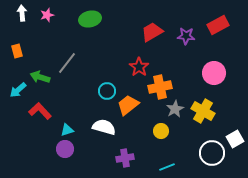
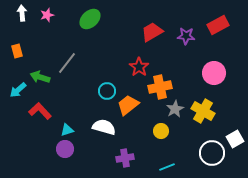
green ellipse: rotated 30 degrees counterclockwise
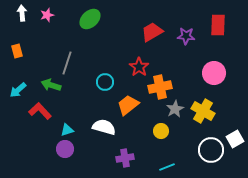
red rectangle: rotated 60 degrees counterclockwise
gray line: rotated 20 degrees counterclockwise
green arrow: moved 11 px right, 8 px down
cyan circle: moved 2 px left, 9 px up
white circle: moved 1 px left, 3 px up
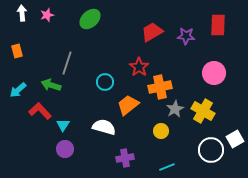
cyan triangle: moved 4 px left, 5 px up; rotated 40 degrees counterclockwise
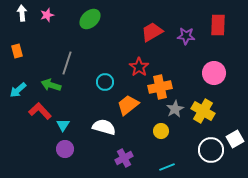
purple cross: moved 1 px left; rotated 18 degrees counterclockwise
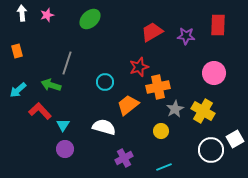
red star: rotated 18 degrees clockwise
orange cross: moved 2 px left
cyan line: moved 3 px left
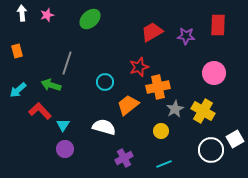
cyan line: moved 3 px up
